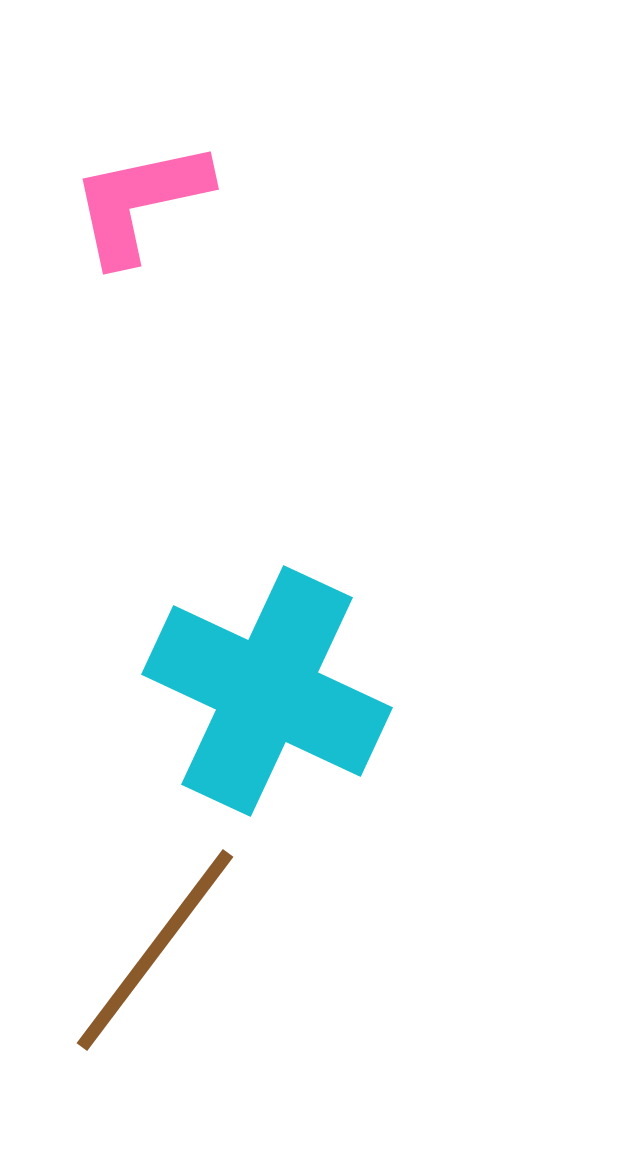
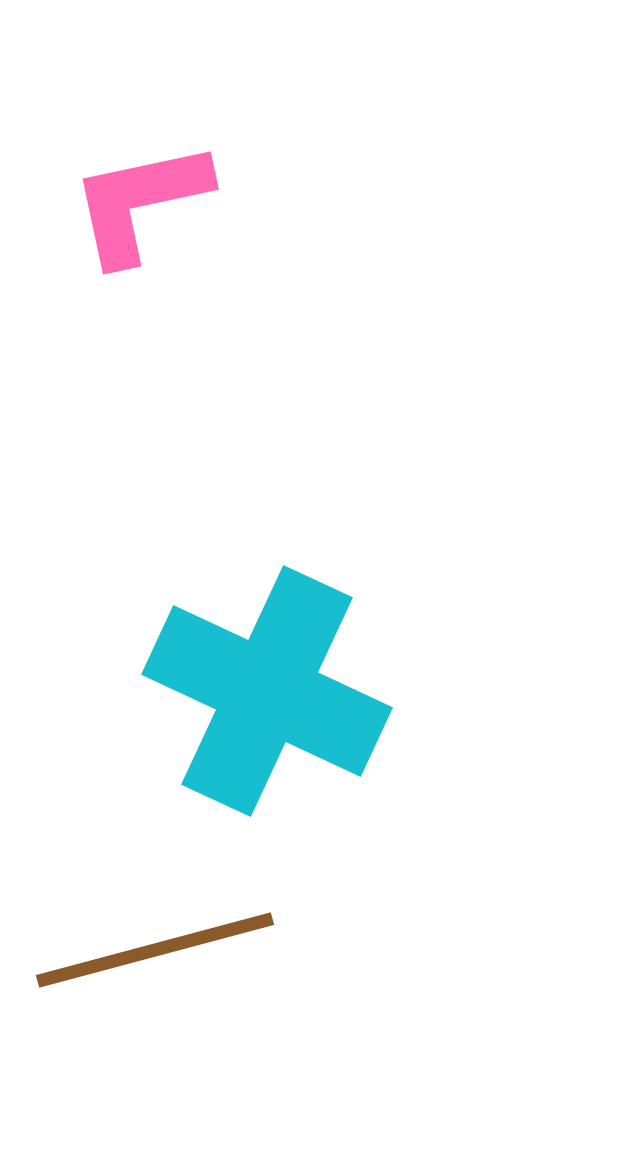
brown line: rotated 38 degrees clockwise
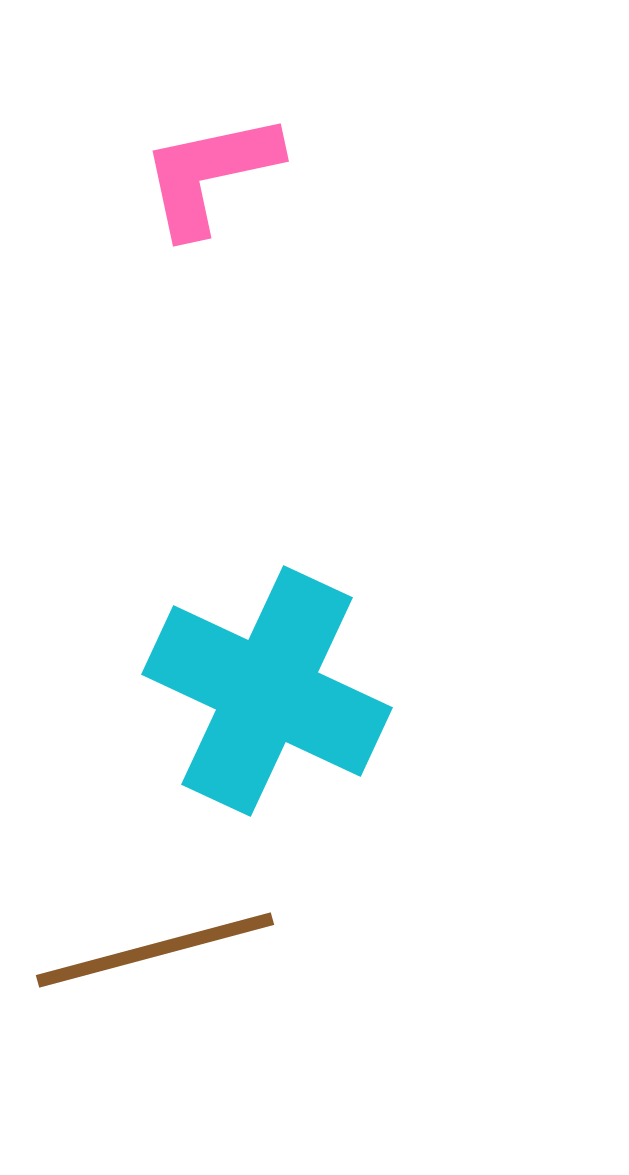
pink L-shape: moved 70 px right, 28 px up
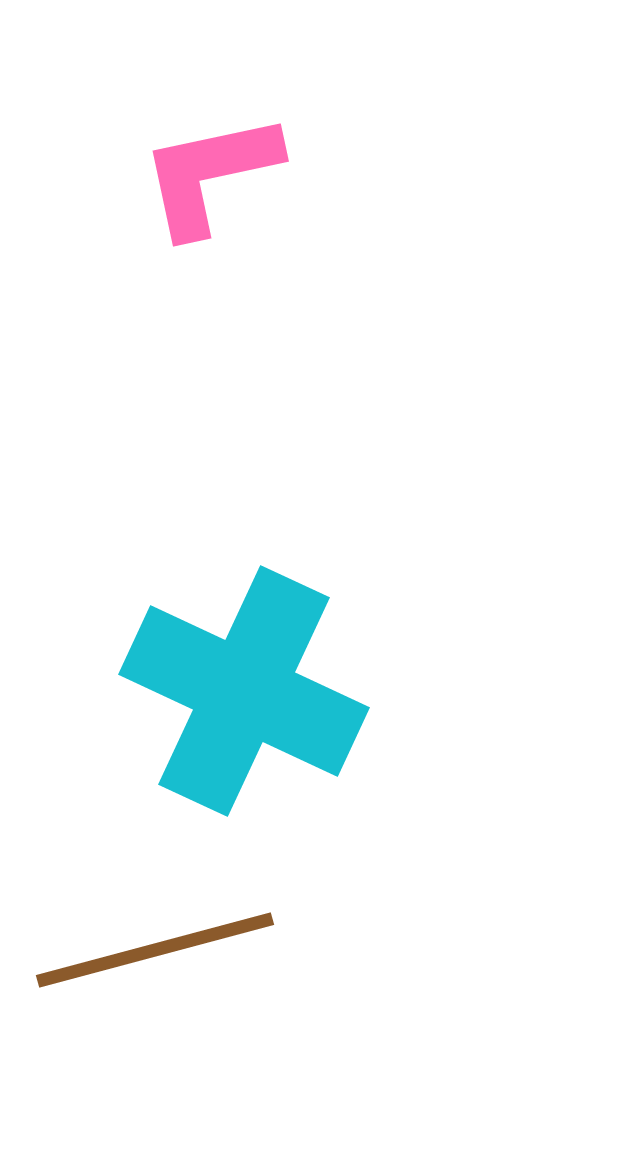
cyan cross: moved 23 px left
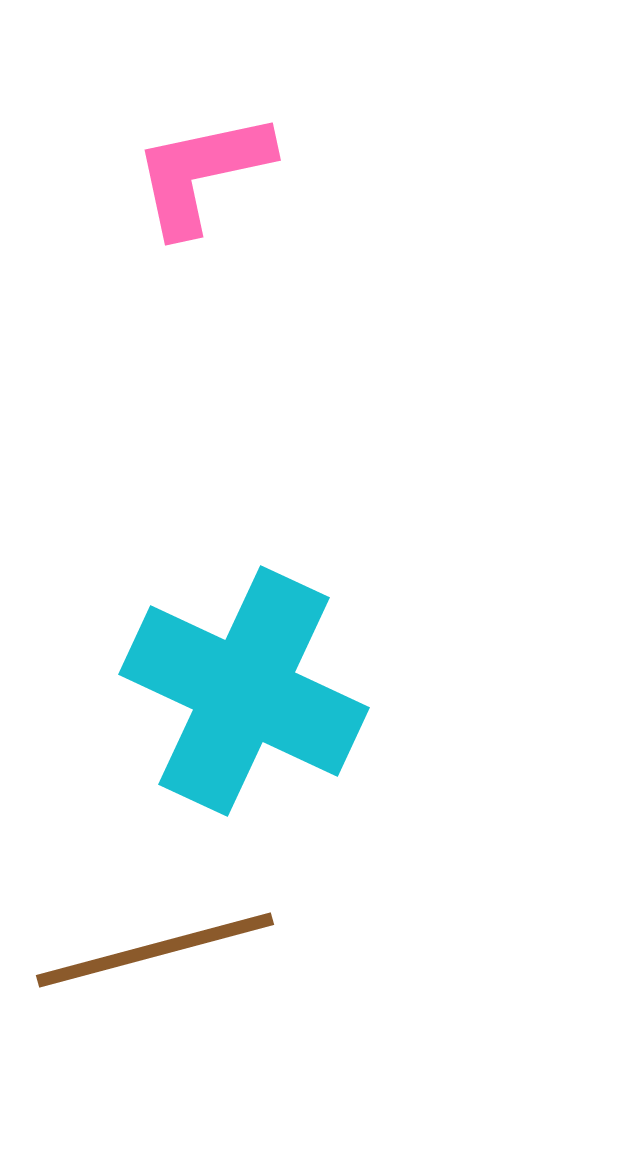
pink L-shape: moved 8 px left, 1 px up
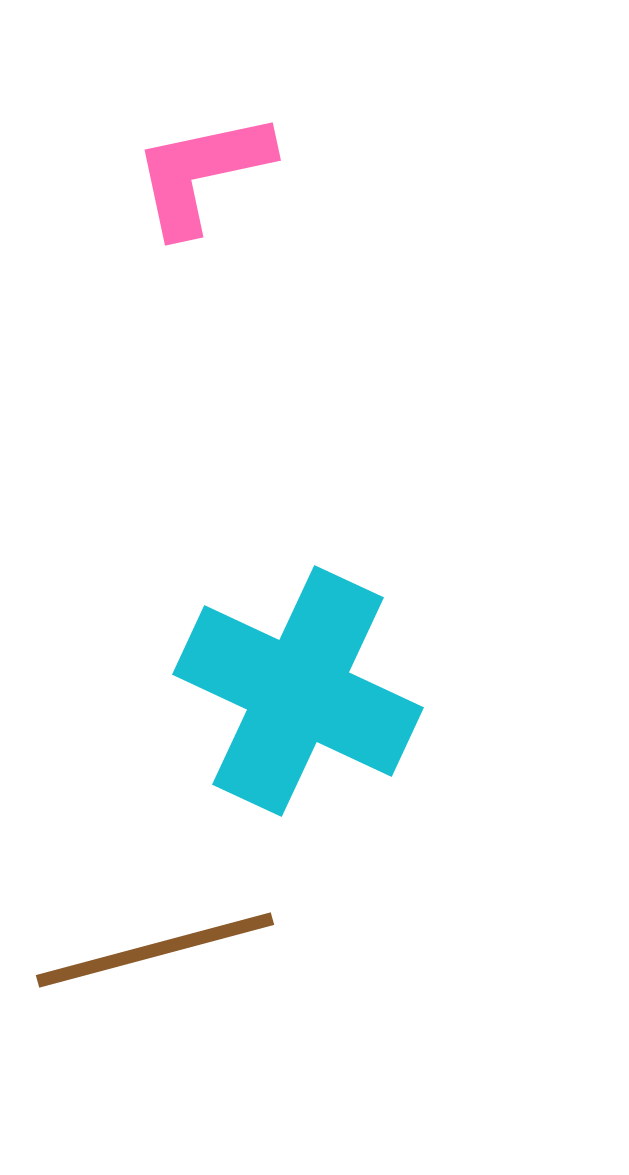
cyan cross: moved 54 px right
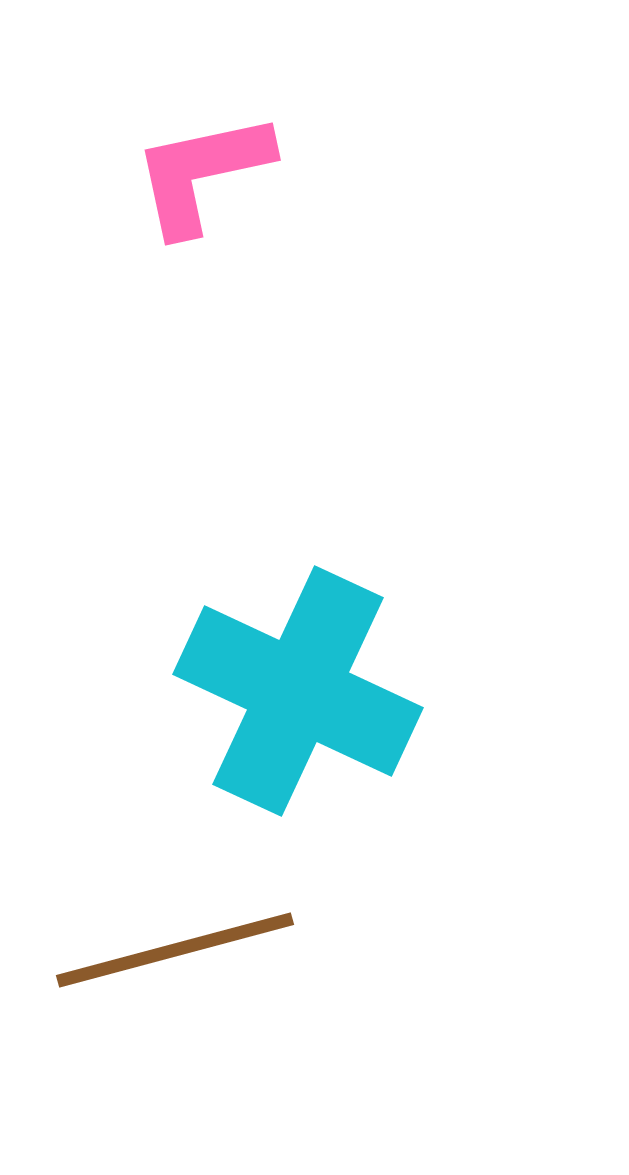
brown line: moved 20 px right
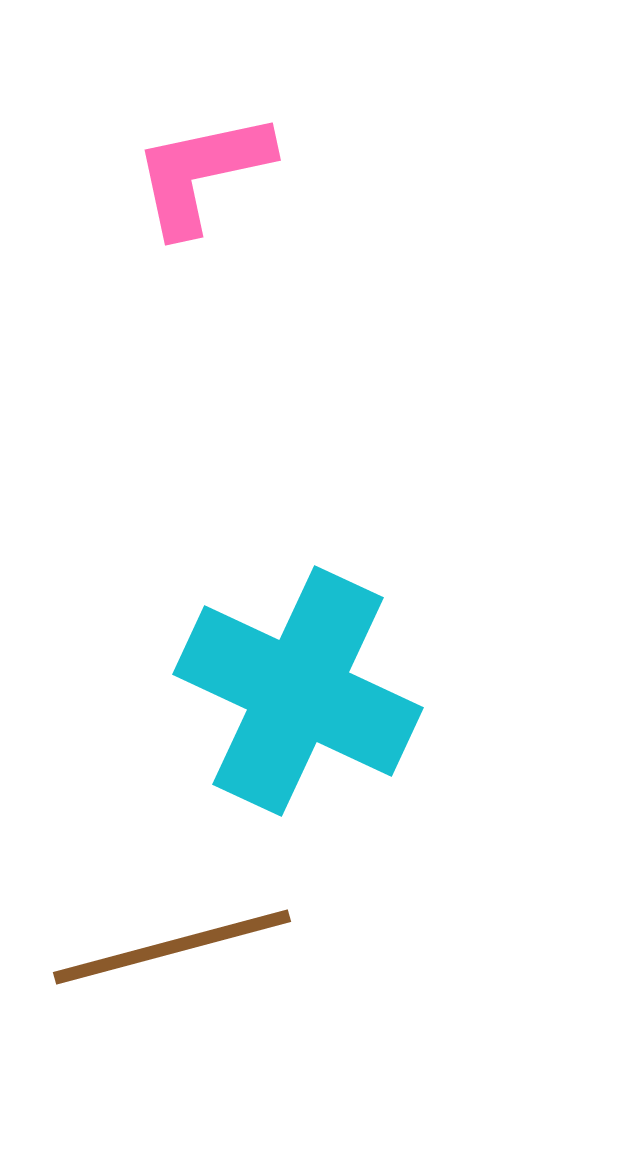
brown line: moved 3 px left, 3 px up
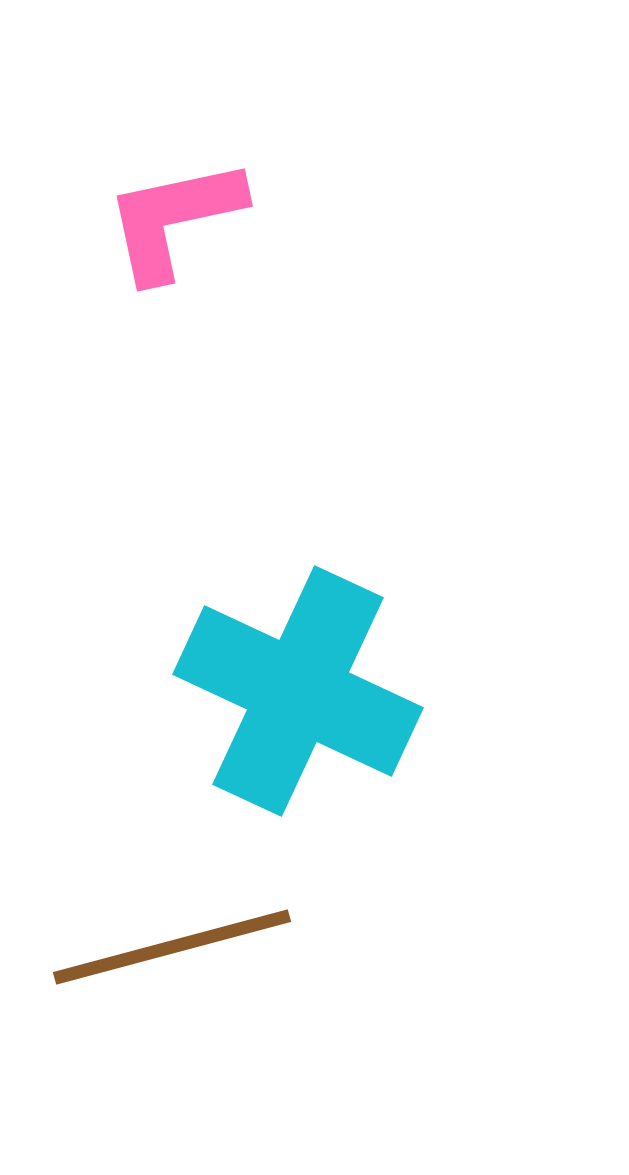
pink L-shape: moved 28 px left, 46 px down
